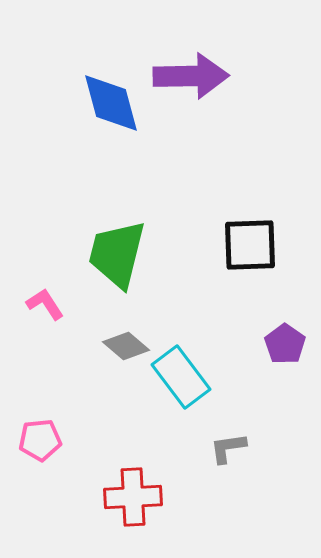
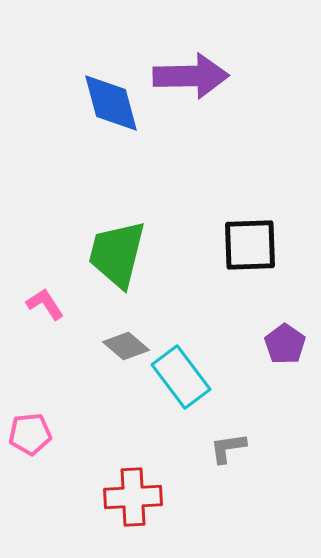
pink pentagon: moved 10 px left, 6 px up
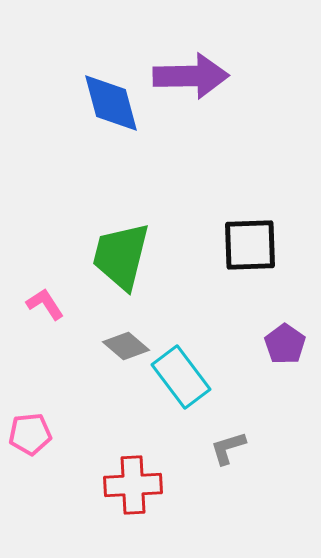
green trapezoid: moved 4 px right, 2 px down
gray L-shape: rotated 9 degrees counterclockwise
red cross: moved 12 px up
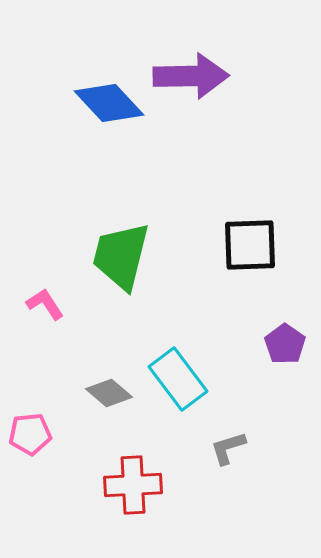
blue diamond: moved 2 px left; rotated 28 degrees counterclockwise
gray diamond: moved 17 px left, 47 px down
cyan rectangle: moved 3 px left, 2 px down
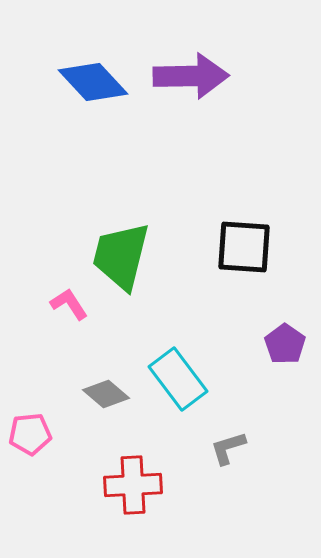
blue diamond: moved 16 px left, 21 px up
black square: moved 6 px left, 2 px down; rotated 6 degrees clockwise
pink L-shape: moved 24 px right
gray diamond: moved 3 px left, 1 px down
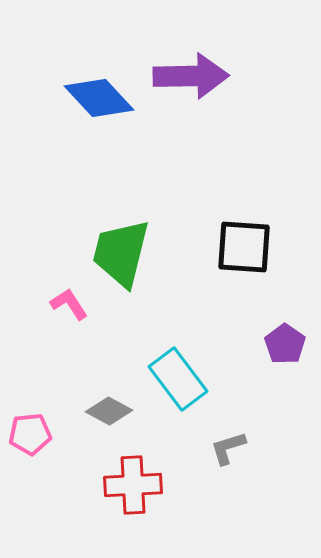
blue diamond: moved 6 px right, 16 px down
green trapezoid: moved 3 px up
gray diamond: moved 3 px right, 17 px down; rotated 12 degrees counterclockwise
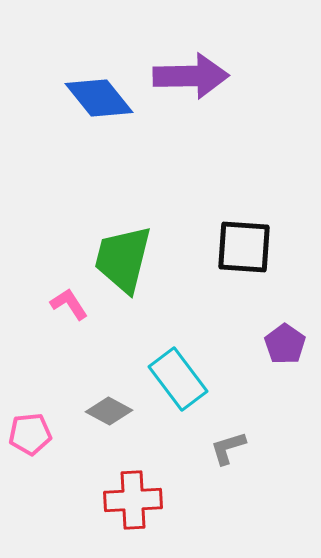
blue diamond: rotated 4 degrees clockwise
green trapezoid: moved 2 px right, 6 px down
red cross: moved 15 px down
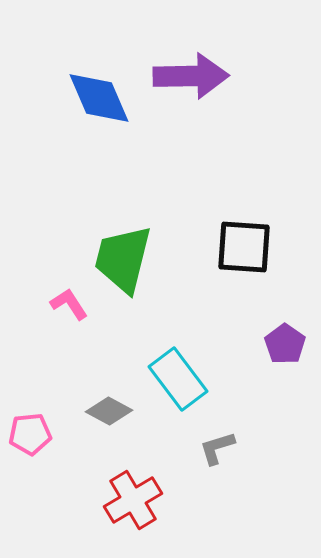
blue diamond: rotated 16 degrees clockwise
gray L-shape: moved 11 px left
red cross: rotated 28 degrees counterclockwise
